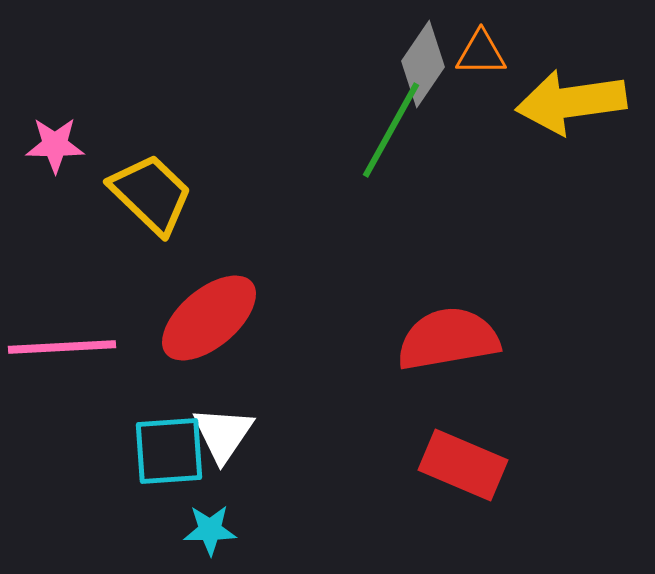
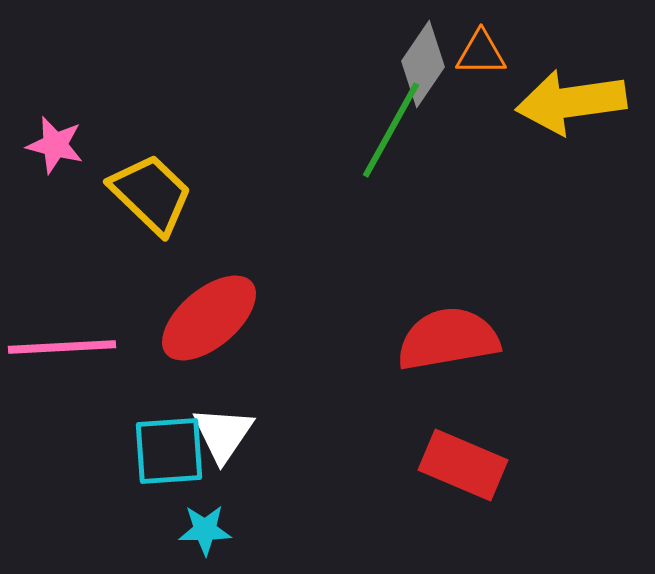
pink star: rotated 14 degrees clockwise
cyan star: moved 5 px left
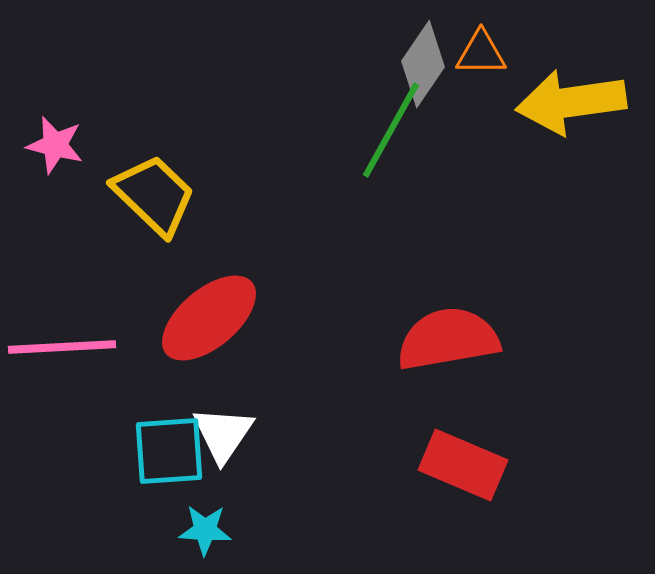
yellow trapezoid: moved 3 px right, 1 px down
cyan star: rotated 4 degrees clockwise
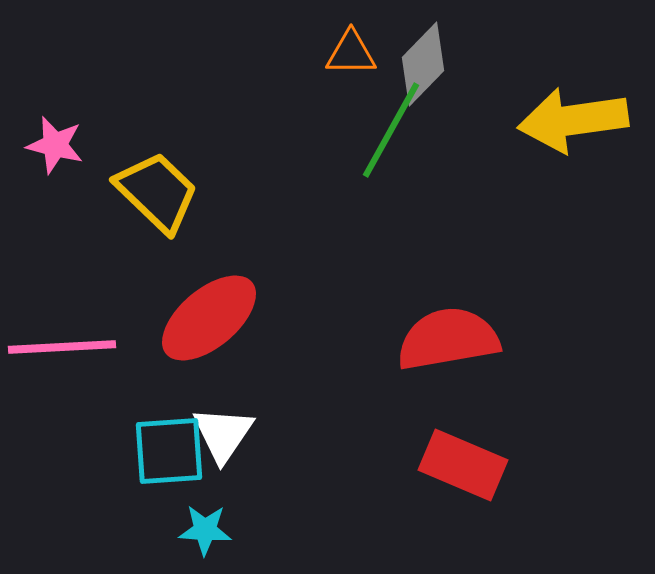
orange triangle: moved 130 px left
gray diamond: rotated 10 degrees clockwise
yellow arrow: moved 2 px right, 18 px down
yellow trapezoid: moved 3 px right, 3 px up
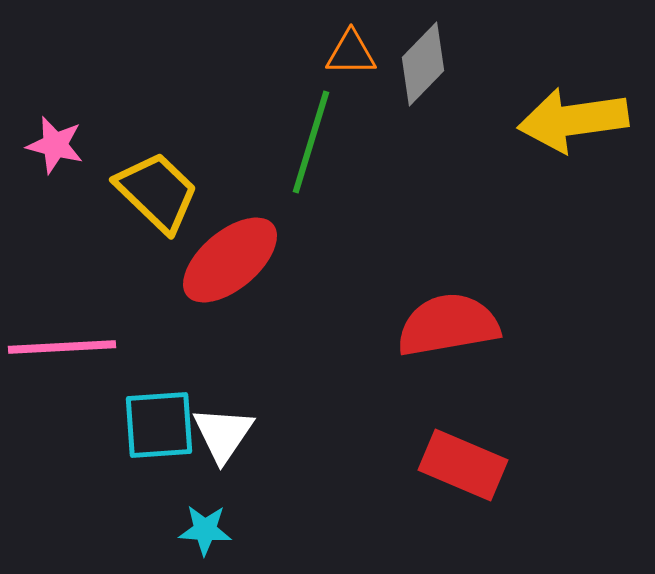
green line: moved 80 px left, 12 px down; rotated 12 degrees counterclockwise
red ellipse: moved 21 px right, 58 px up
red semicircle: moved 14 px up
cyan square: moved 10 px left, 26 px up
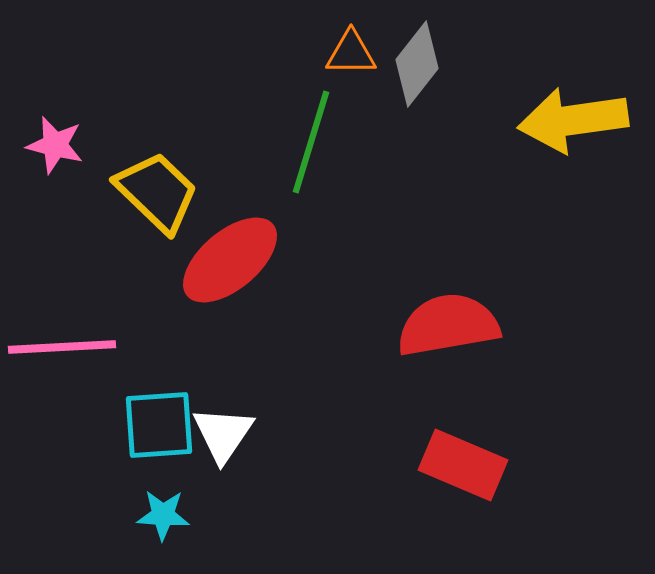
gray diamond: moved 6 px left; rotated 6 degrees counterclockwise
cyan star: moved 42 px left, 15 px up
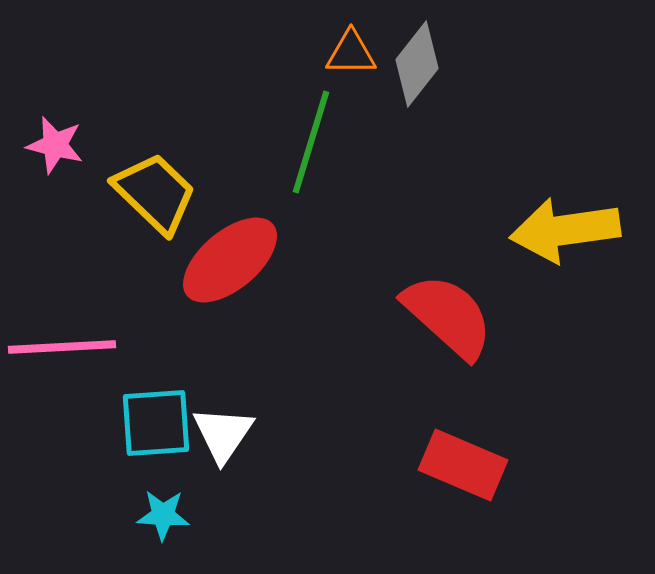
yellow arrow: moved 8 px left, 110 px down
yellow trapezoid: moved 2 px left, 1 px down
red semicircle: moved 9 px up; rotated 52 degrees clockwise
cyan square: moved 3 px left, 2 px up
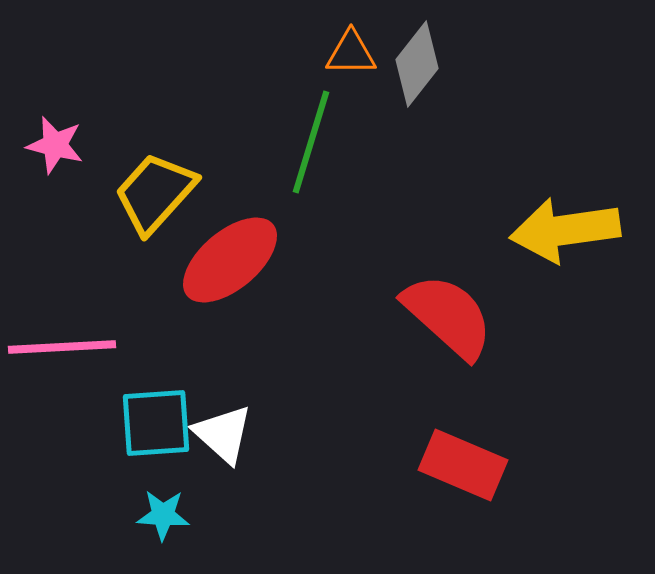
yellow trapezoid: rotated 92 degrees counterclockwise
white triangle: rotated 22 degrees counterclockwise
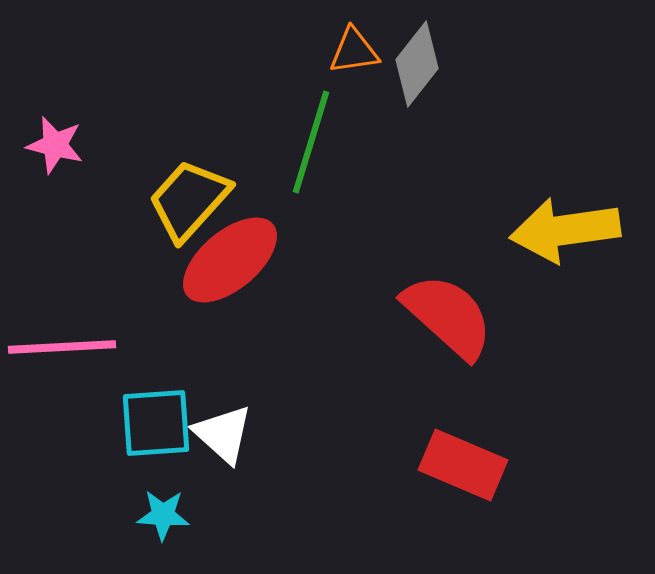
orange triangle: moved 3 px right, 2 px up; rotated 8 degrees counterclockwise
yellow trapezoid: moved 34 px right, 7 px down
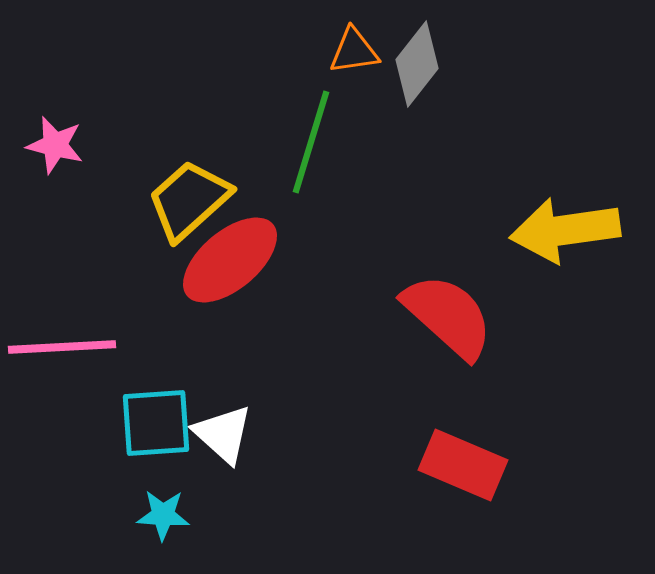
yellow trapezoid: rotated 6 degrees clockwise
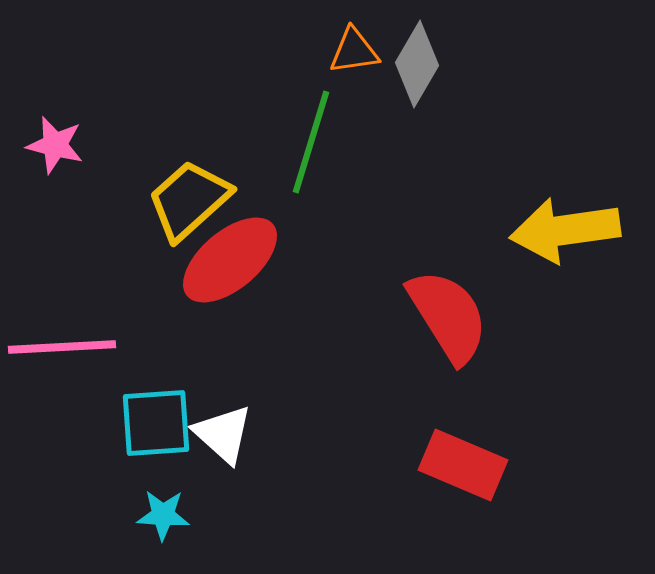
gray diamond: rotated 8 degrees counterclockwise
red semicircle: rotated 16 degrees clockwise
